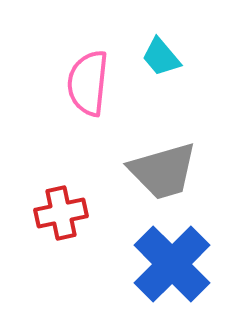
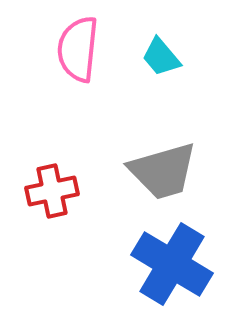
pink semicircle: moved 10 px left, 34 px up
red cross: moved 9 px left, 22 px up
blue cross: rotated 14 degrees counterclockwise
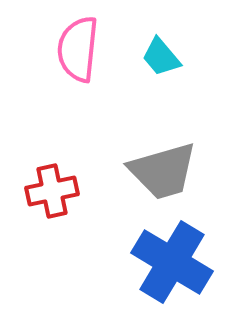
blue cross: moved 2 px up
